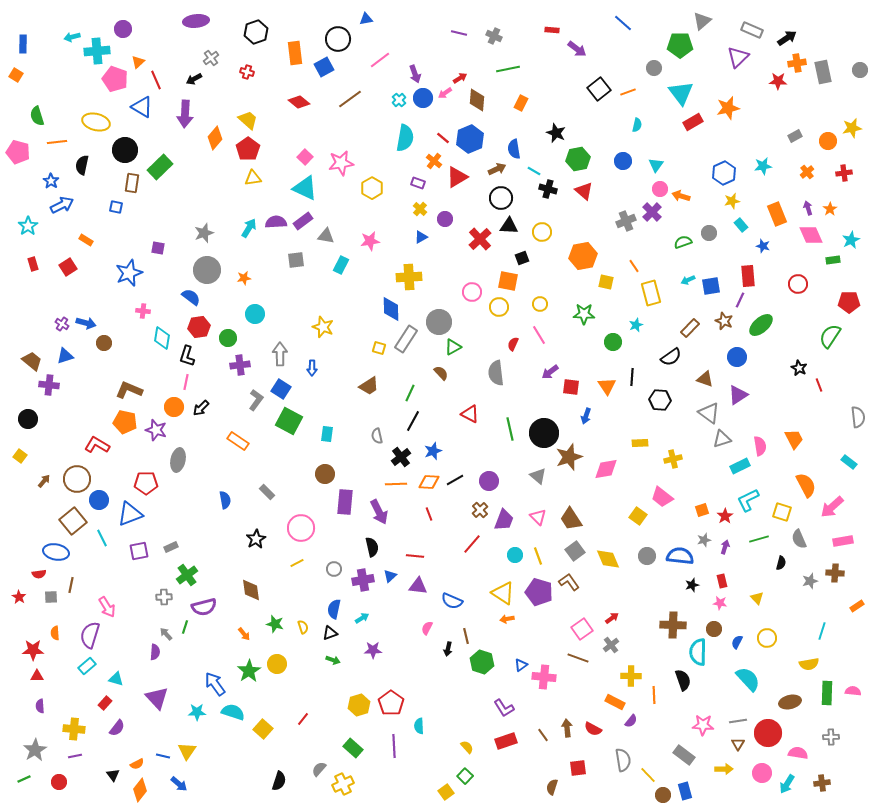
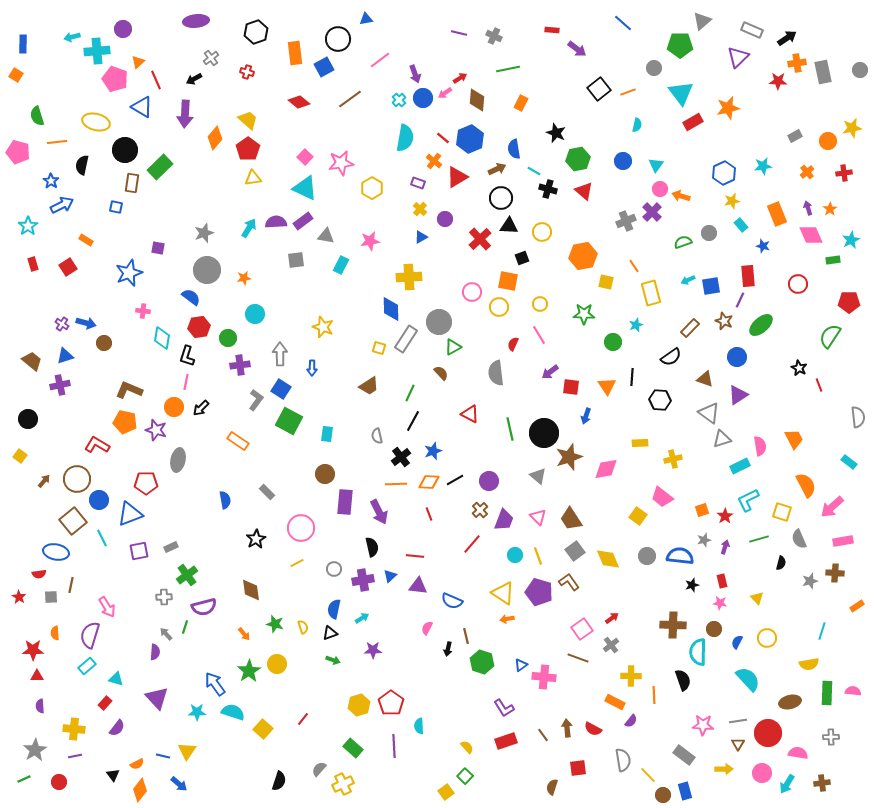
purple cross at (49, 385): moved 11 px right; rotated 18 degrees counterclockwise
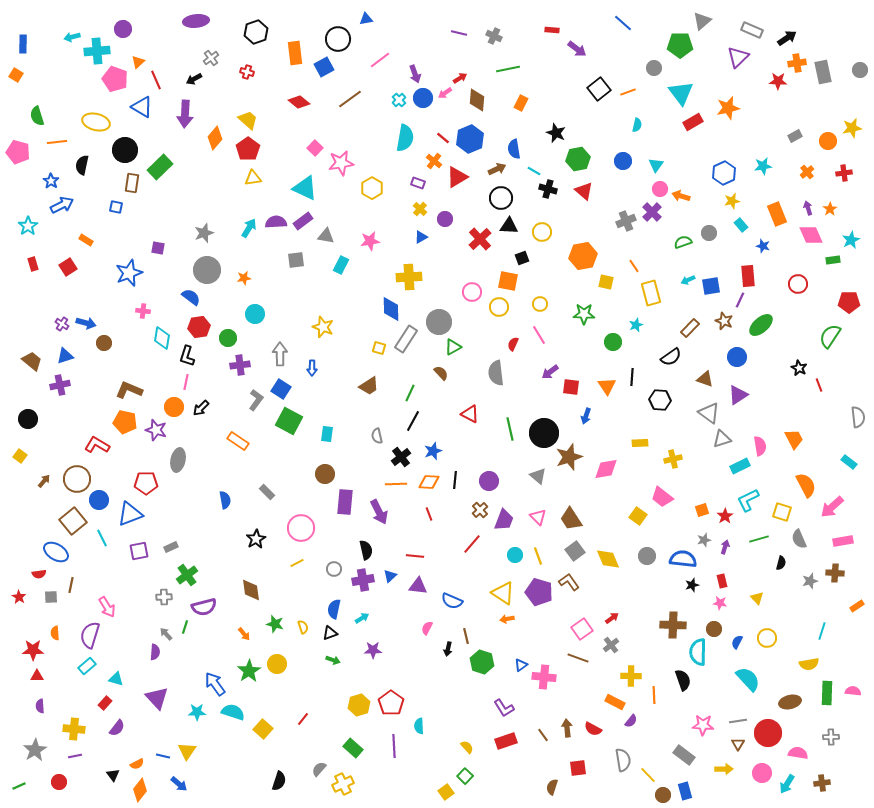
pink square at (305, 157): moved 10 px right, 9 px up
black line at (455, 480): rotated 54 degrees counterclockwise
black semicircle at (372, 547): moved 6 px left, 3 px down
blue ellipse at (56, 552): rotated 20 degrees clockwise
blue semicircle at (680, 556): moved 3 px right, 3 px down
green line at (24, 779): moved 5 px left, 7 px down
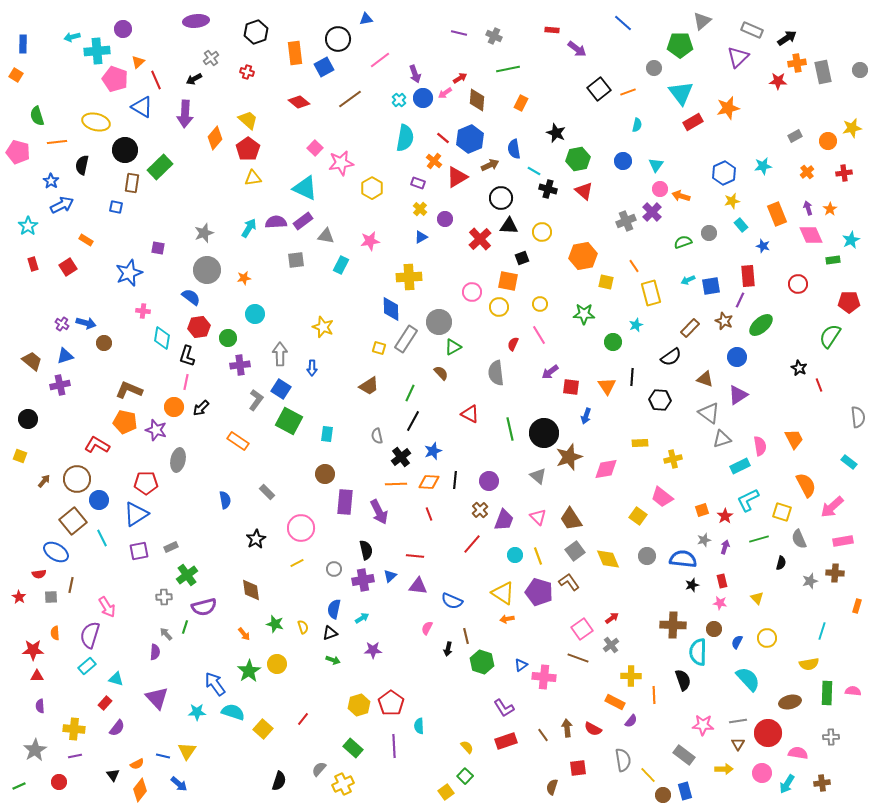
brown arrow at (497, 169): moved 7 px left, 4 px up
yellow square at (20, 456): rotated 16 degrees counterclockwise
blue triangle at (130, 514): moved 6 px right; rotated 12 degrees counterclockwise
orange rectangle at (857, 606): rotated 40 degrees counterclockwise
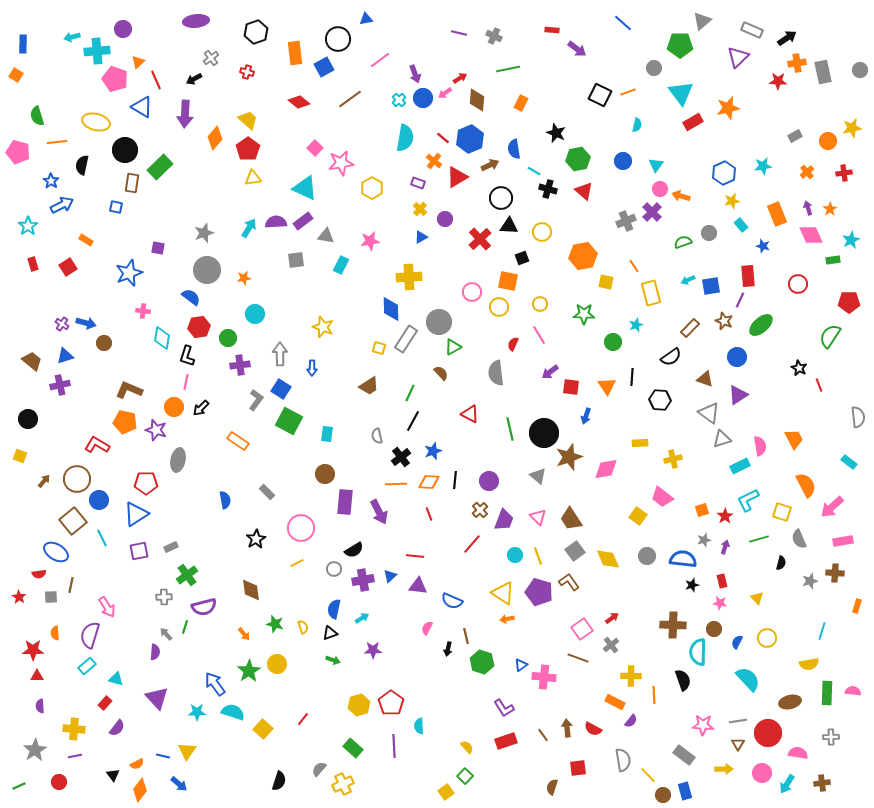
black square at (599, 89): moved 1 px right, 6 px down; rotated 25 degrees counterclockwise
black semicircle at (366, 550): moved 12 px left; rotated 72 degrees clockwise
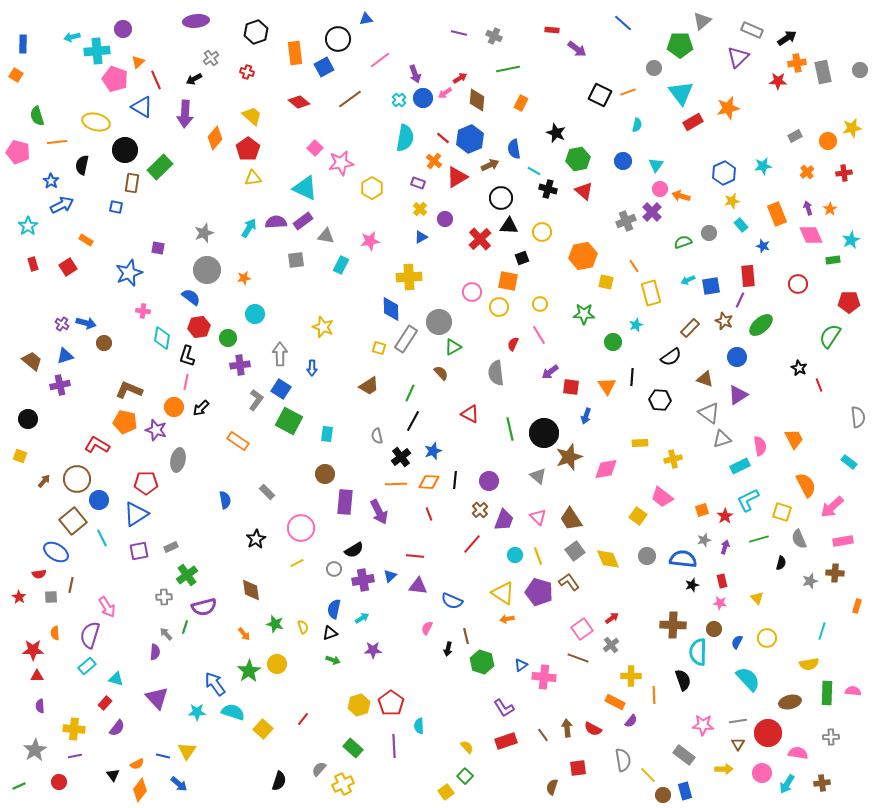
yellow trapezoid at (248, 120): moved 4 px right, 4 px up
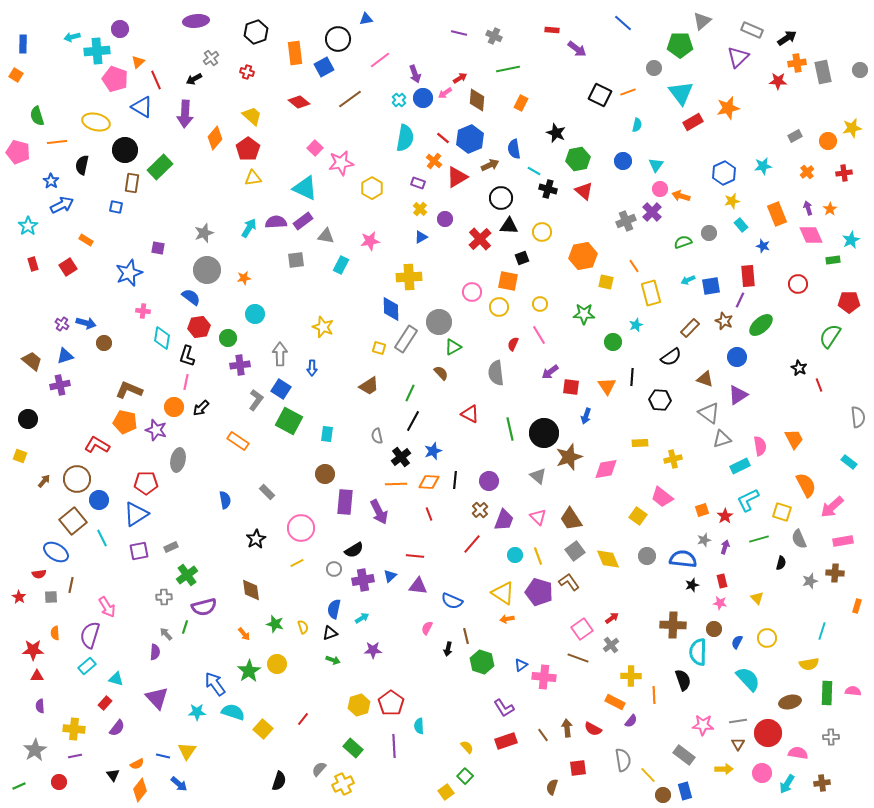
purple circle at (123, 29): moved 3 px left
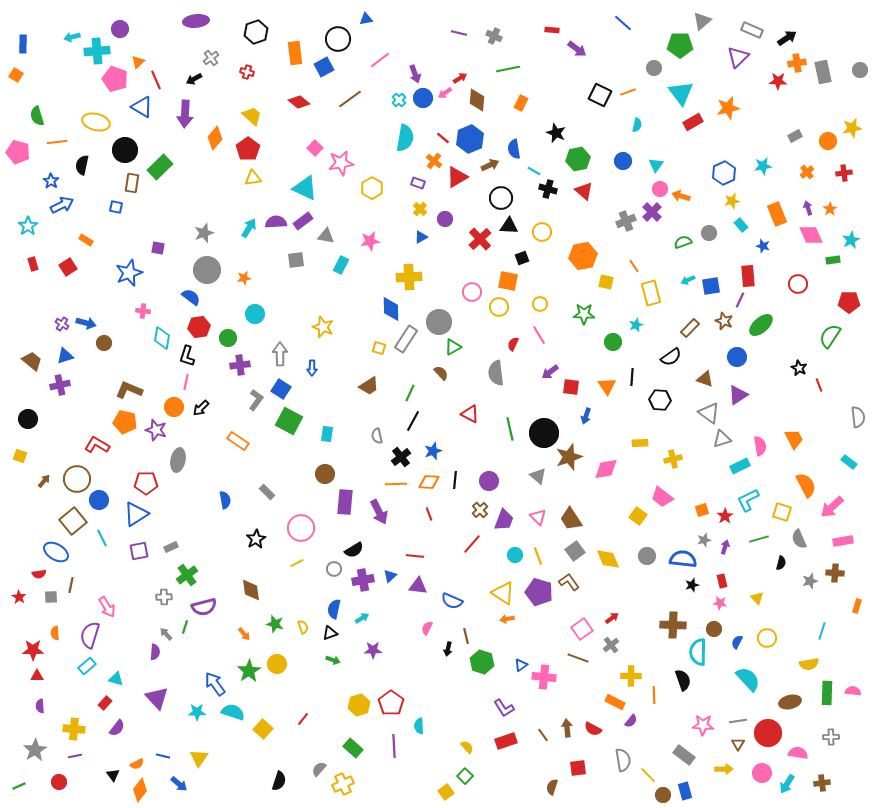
yellow triangle at (187, 751): moved 12 px right, 7 px down
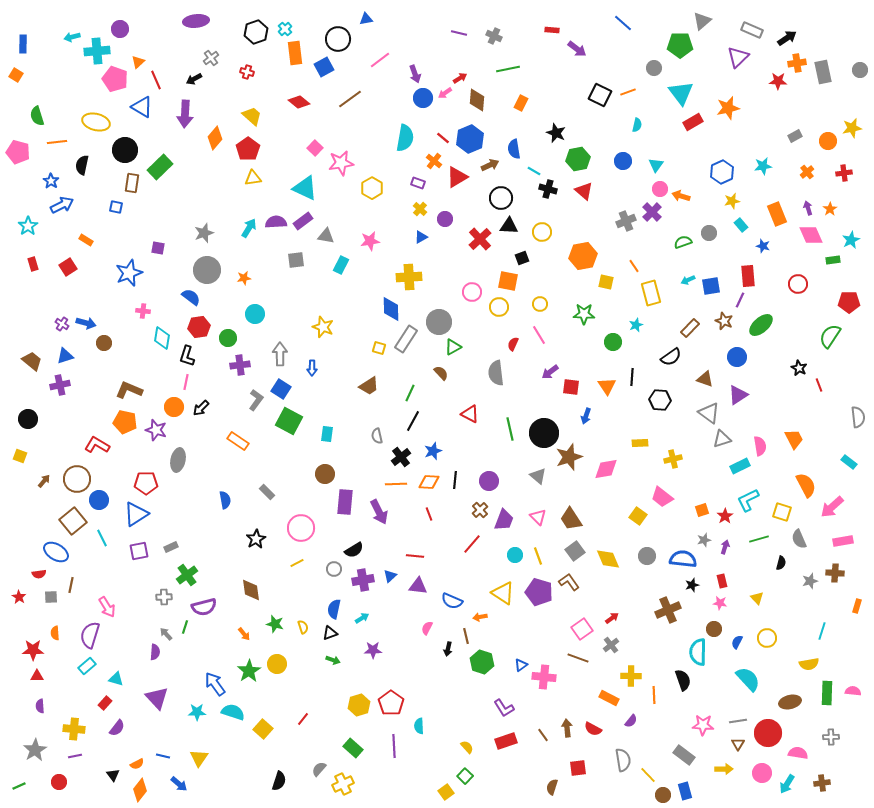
cyan cross at (399, 100): moved 114 px left, 71 px up
blue hexagon at (724, 173): moved 2 px left, 1 px up
orange arrow at (507, 619): moved 27 px left, 2 px up
brown cross at (673, 625): moved 5 px left, 15 px up; rotated 25 degrees counterclockwise
orange rectangle at (615, 702): moved 6 px left, 4 px up
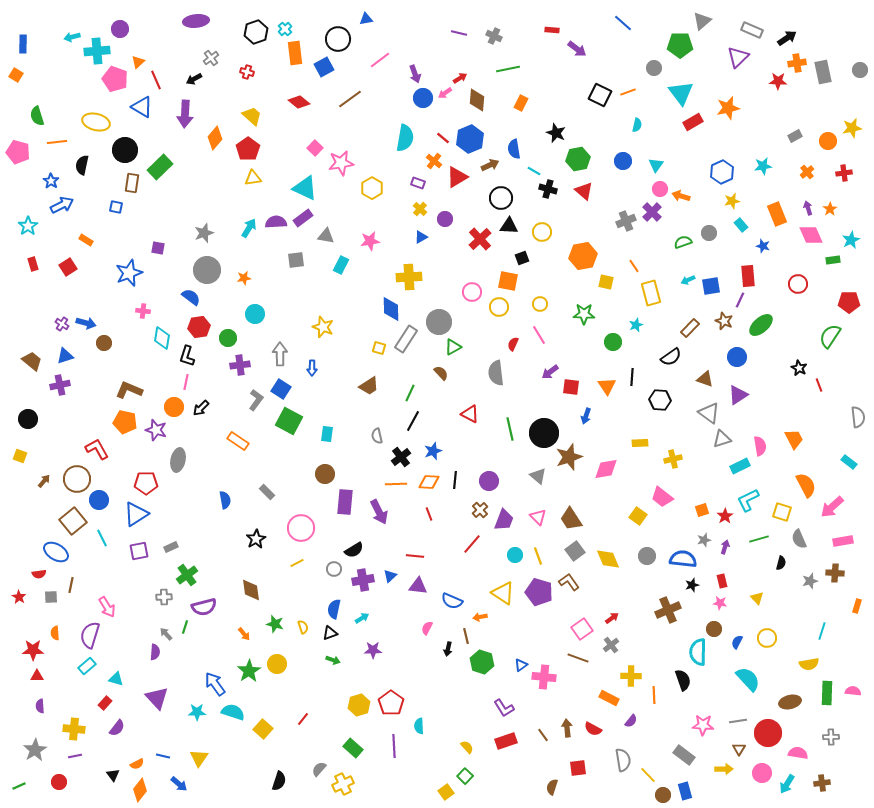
purple rectangle at (303, 221): moved 3 px up
red L-shape at (97, 445): moved 4 px down; rotated 30 degrees clockwise
brown triangle at (738, 744): moved 1 px right, 5 px down
